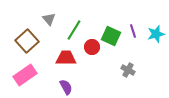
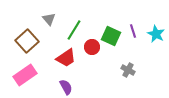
cyan star: rotated 30 degrees counterclockwise
red trapezoid: rotated 145 degrees clockwise
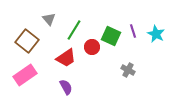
brown square: rotated 10 degrees counterclockwise
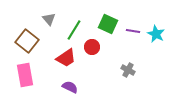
purple line: rotated 64 degrees counterclockwise
green square: moved 3 px left, 12 px up
pink rectangle: rotated 65 degrees counterclockwise
purple semicircle: moved 4 px right; rotated 35 degrees counterclockwise
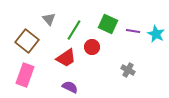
pink rectangle: rotated 30 degrees clockwise
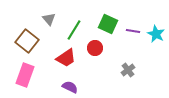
red circle: moved 3 px right, 1 px down
gray cross: rotated 24 degrees clockwise
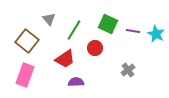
red trapezoid: moved 1 px left, 1 px down
purple semicircle: moved 6 px right, 5 px up; rotated 28 degrees counterclockwise
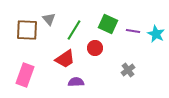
brown square: moved 11 px up; rotated 35 degrees counterclockwise
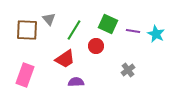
red circle: moved 1 px right, 2 px up
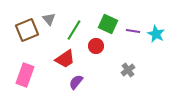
brown square: rotated 25 degrees counterclockwise
purple semicircle: rotated 49 degrees counterclockwise
